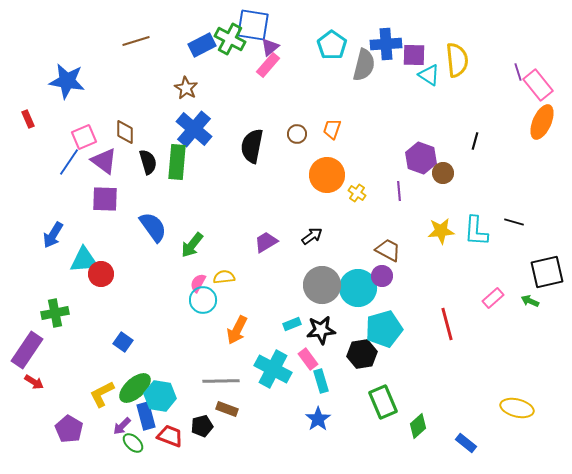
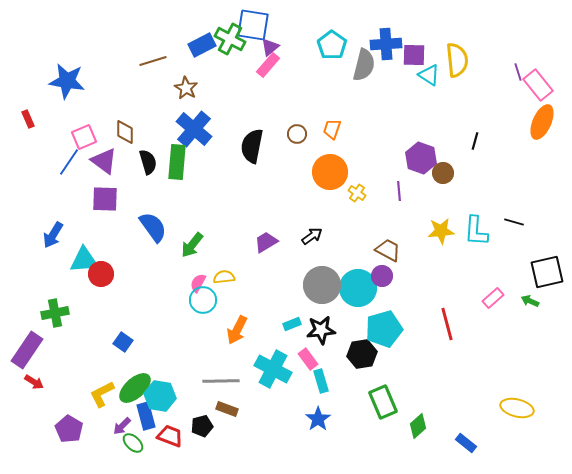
brown line at (136, 41): moved 17 px right, 20 px down
orange circle at (327, 175): moved 3 px right, 3 px up
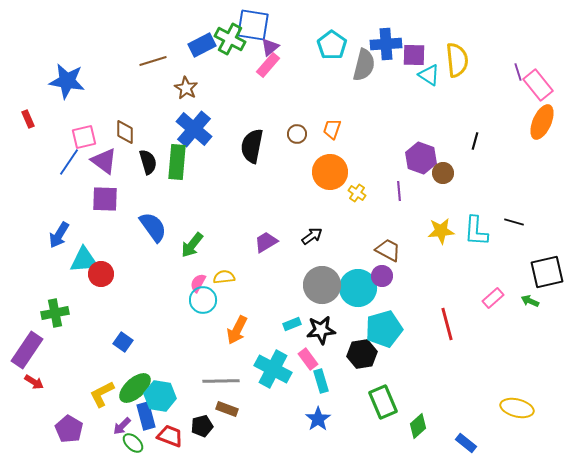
pink square at (84, 137): rotated 10 degrees clockwise
blue arrow at (53, 235): moved 6 px right
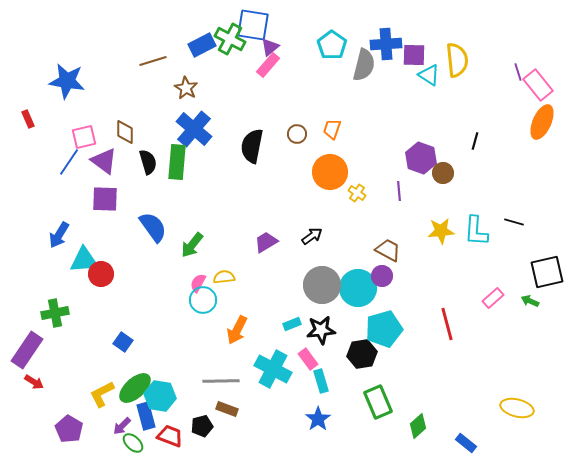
green rectangle at (383, 402): moved 5 px left
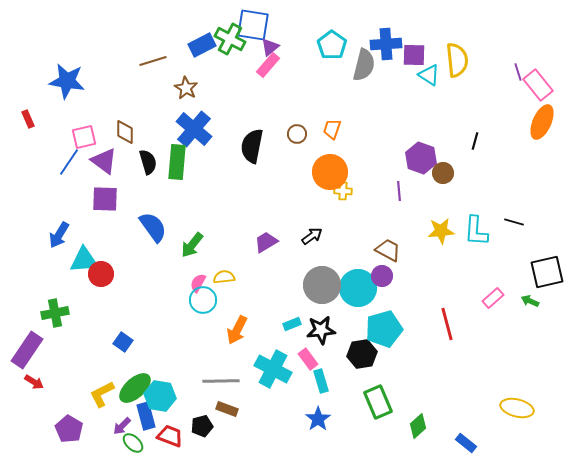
yellow cross at (357, 193): moved 14 px left, 2 px up; rotated 30 degrees counterclockwise
